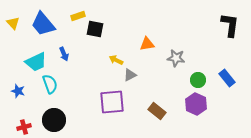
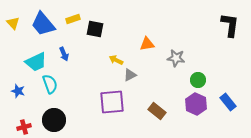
yellow rectangle: moved 5 px left, 3 px down
blue rectangle: moved 1 px right, 24 px down
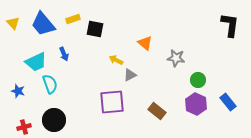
orange triangle: moved 2 px left, 1 px up; rotated 49 degrees clockwise
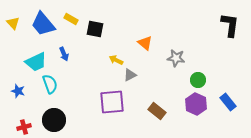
yellow rectangle: moved 2 px left; rotated 48 degrees clockwise
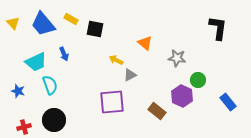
black L-shape: moved 12 px left, 3 px down
gray star: moved 1 px right
cyan semicircle: moved 1 px down
purple hexagon: moved 14 px left, 8 px up
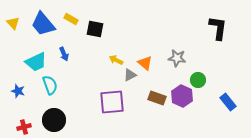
orange triangle: moved 20 px down
brown rectangle: moved 13 px up; rotated 18 degrees counterclockwise
